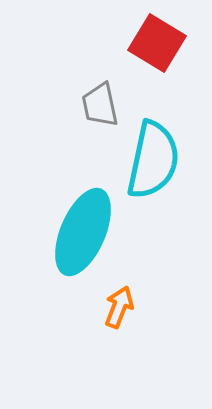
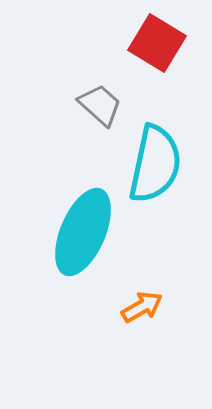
gray trapezoid: rotated 144 degrees clockwise
cyan semicircle: moved 2 px right, 4 px down
orange arrow: moved 23 px right; rotated 39 degrees clockwise
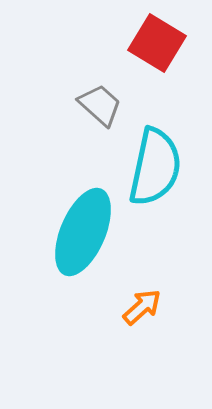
cyan semicircle: moved 3 px down
orange arrow: rotated 12 degrees counterclockwise
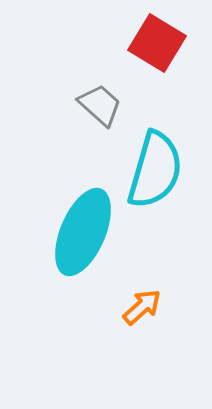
cyan semicircle: moved 3 px down; rotated 4 degrees clockwise
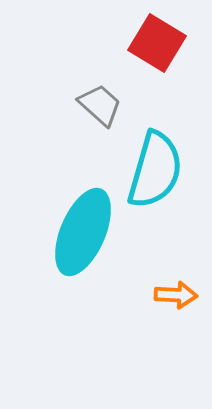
orange arrow: moved 34 px right, 12 px up; rotated 45 degrees clockwise
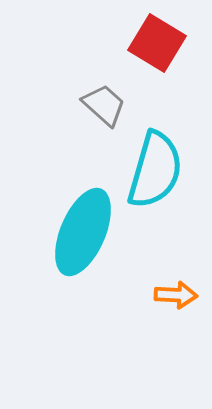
gray trapezoid: moved 4 px right
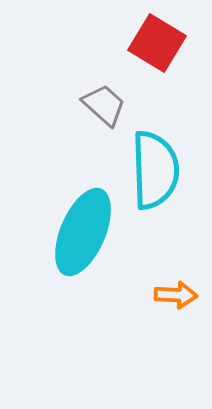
cyan semicircle: rotated 18 degrees counterclockwise
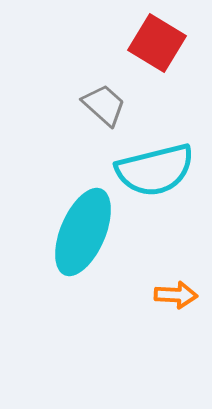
cyan semicircle: rotated 78 degrees clockwise
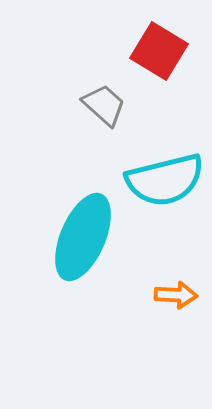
red square: moved 2 px right, 8 px down
cyan semicircle: moved 10 px right, 10 px down
cyan ellipse: moved 5 px down
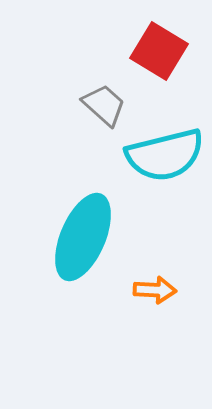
cyan semicircle: moved 25 px up
orange arrow: moved 21 px left, 5 px up
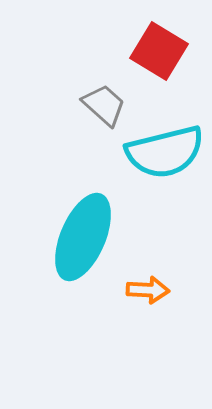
cyan semicircle: moved 3 px up
orange arrow: moved 7 px left
